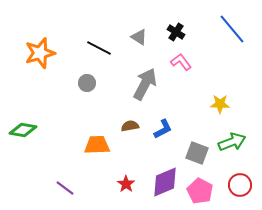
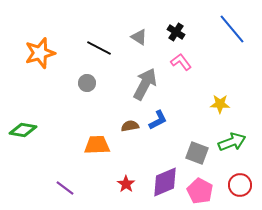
blue L-shape: moved 5 px left, 9 px up
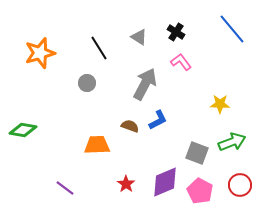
black line: rotated 30 degrees clockwise
brown semicircle: rotated 30 degrees clockwise
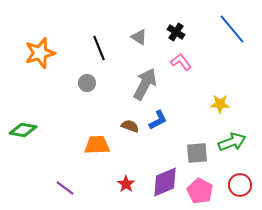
black line: rotated 10 degrees clockwise
gray square: rotated 25 degrees counterclockwise
